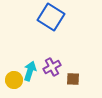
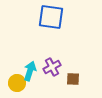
blue square: rotated 24 degrees counterclockwise
yellow circle: moved 3 px right, 3 px down
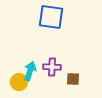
purple cross: rotated 30 degrees clockwise
yellow circle: moved 2 px right, 1 px up
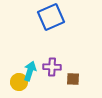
blue square: rotated 32 degrees counterclockwise
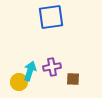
blue square: rotated 16 degrees clockwise
purple cross: rotated 12 degrees counterclockwise
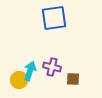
blue square: moved 3 px right, 1 px down
purple cross: rotated 24 degrees clockwise
yellow circle: moved 2 px up
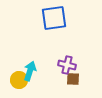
purple cross: moved 15 px right, 2 px up
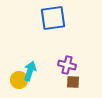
blue square: moved 1 px left
brown square: moved 3 px down
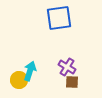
blue square: moved 6 px right
purple cross: moved 2 px down; rotated 18 degrees clockwise
brown square: moved 1 px left
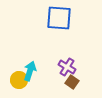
blue square: rotated 12 degrees clockwise
brown square: rotated 32 degrees clockwise
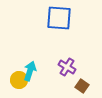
brown square: moved 10 px right, 4 px down
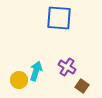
cyan arrow: moved 6 px right
